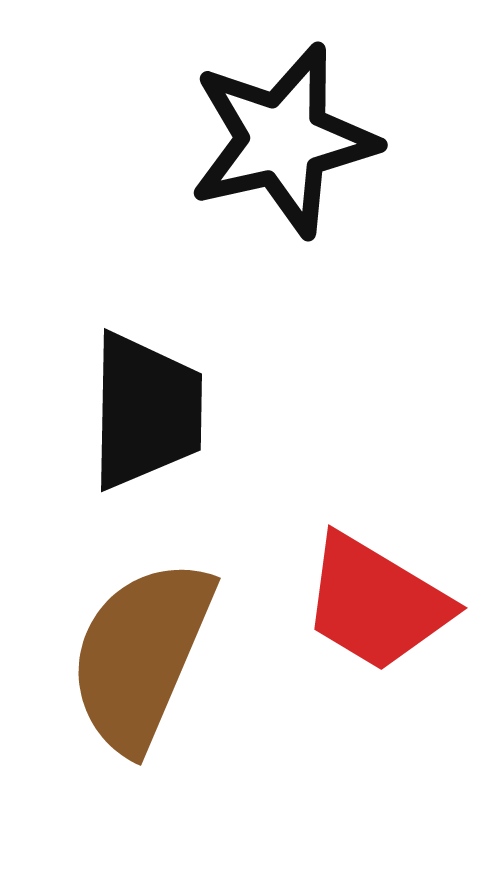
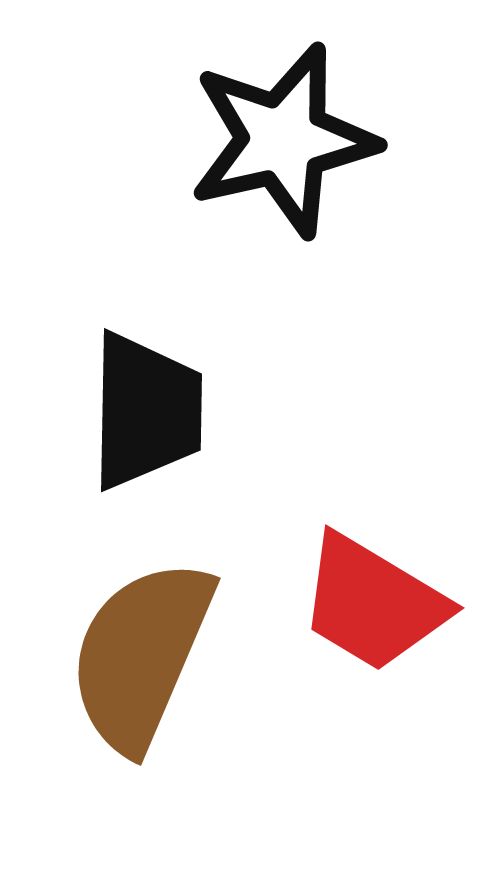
red trapezoid: moved 3 px left
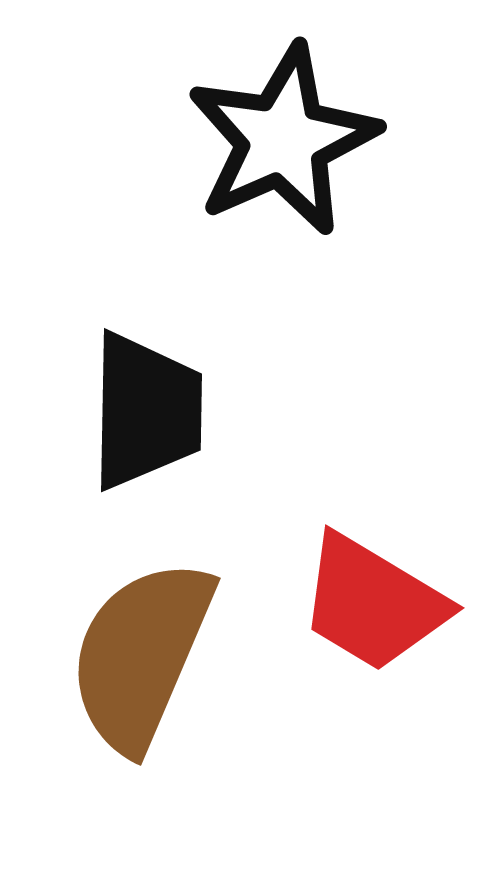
black star: rotated 11 degrees counterclockwise
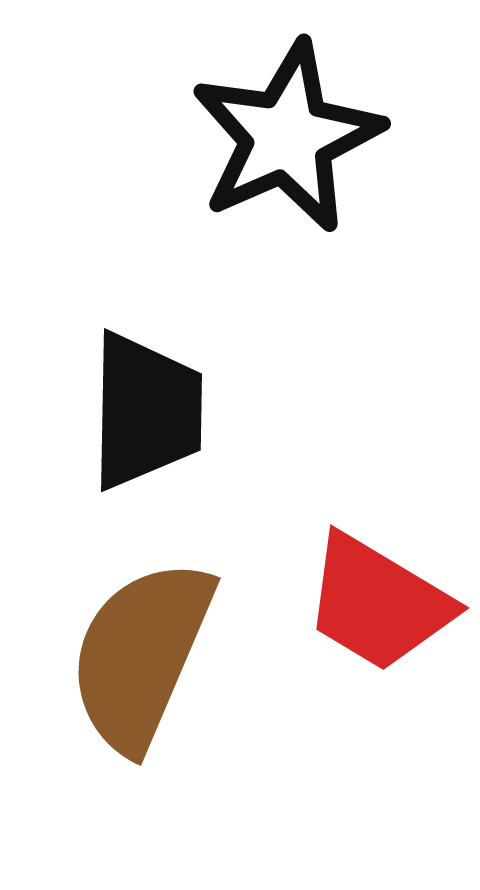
black star: moved 4 px right, 3 px up
red trapezoid: moved 5 px right
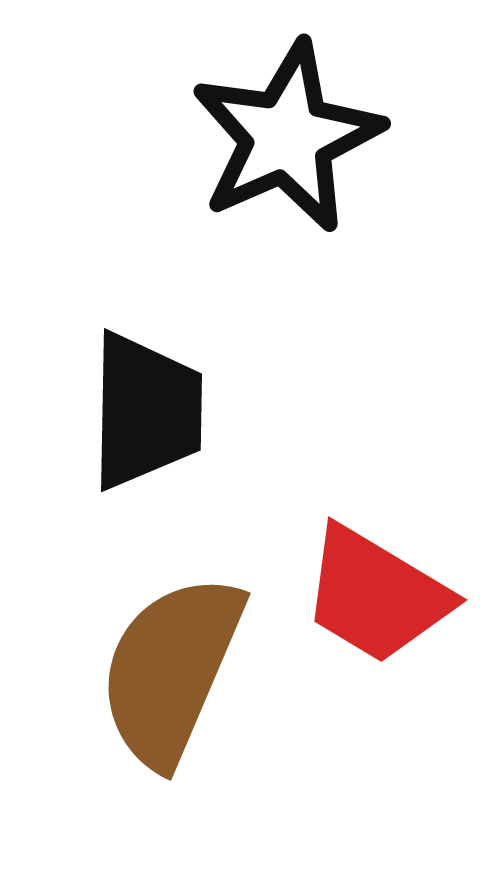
red trapezoid: moved 2 px left, 8 px up
brown semicircle: moved 30 px right, 15 px down
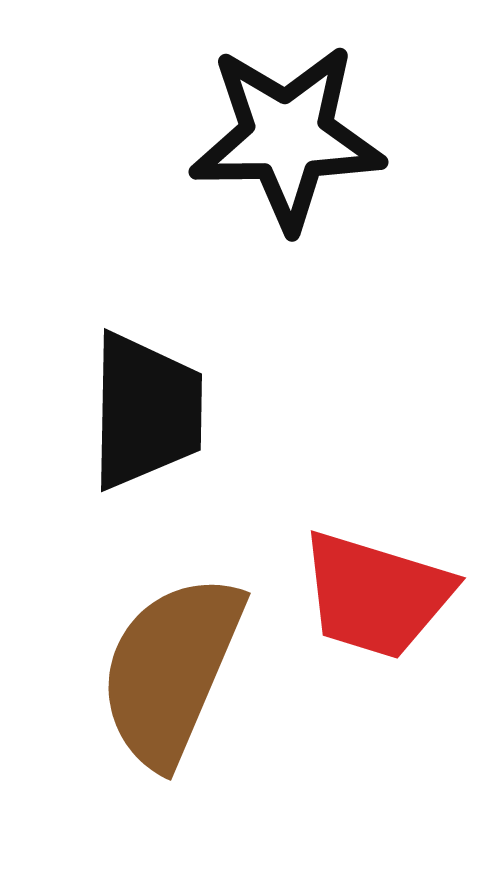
black star: rotated 23 degrees clockwise
red trapezoid: rotated 14 degrees counterclockwise
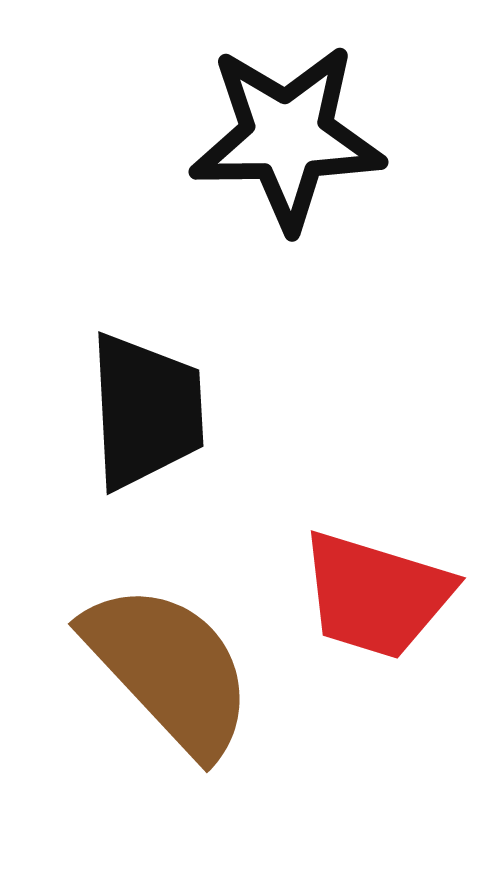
black trapezoid: rotated 4 degrees counterclockwise
brown semicircle: moved 2 px left, 1 px up; rotated 114 degrees clockwise
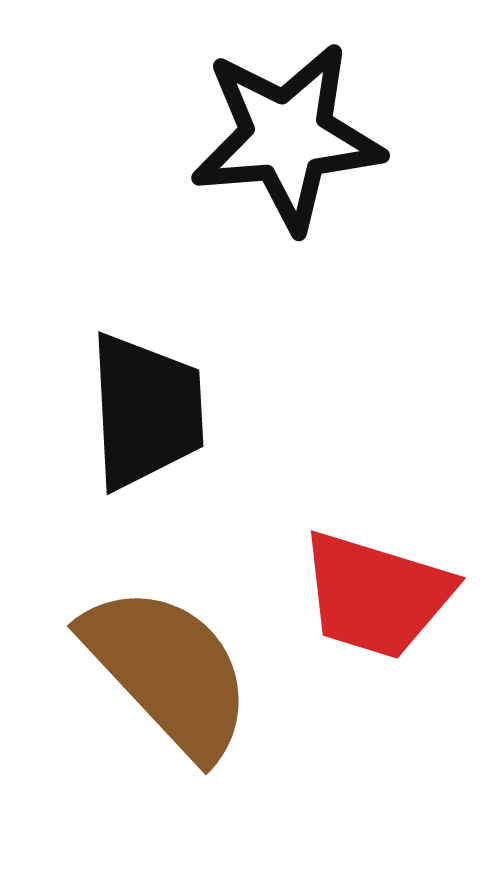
black star: rotated 4 degrees counterclockwise
brown semicircle: moved 1 px left, 2 px down
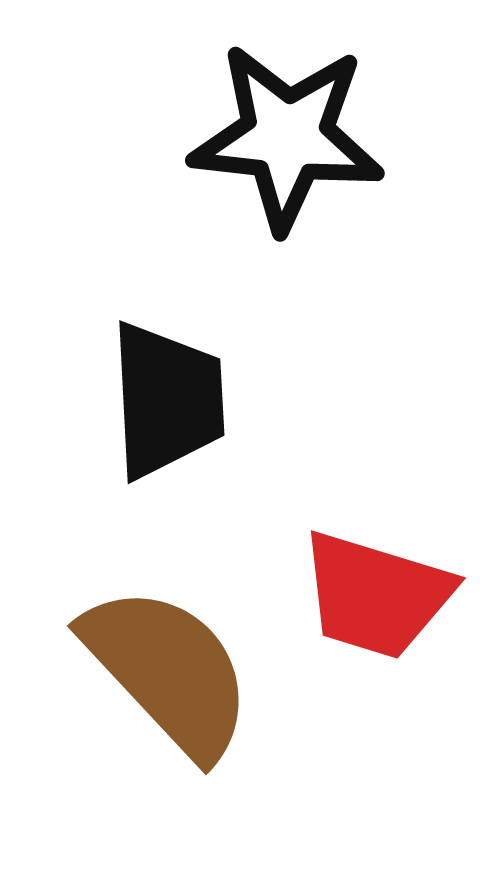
black star: rotated 11 degrees clockwise
black trapezoid: moved 21 px right, 11 px up
